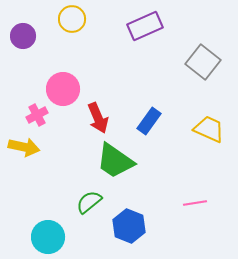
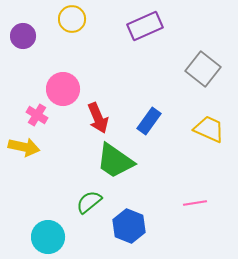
gray square: moved 7 px down
pink cross: rotated 30 degrees counterclockwise
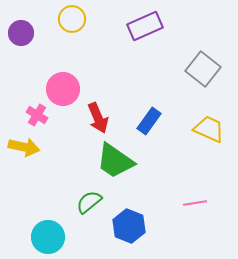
purple circle: moved 2 px left, 3 px up
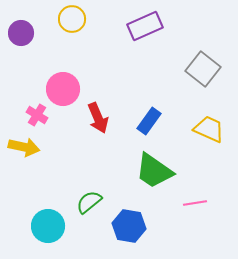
green trapezoid: moved 39 px right, 10 px down
blue hexagon: rotated 12 degrees counterclockwise
cyan circle: moved 11 px up
